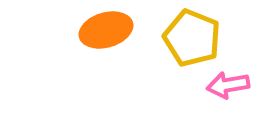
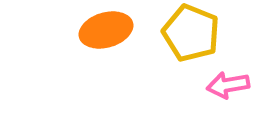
yellow pentagon: moved 1 px left, 5 px up
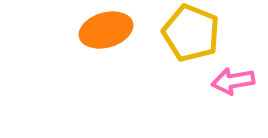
pink arrow: moved 5 px right, 4 px up
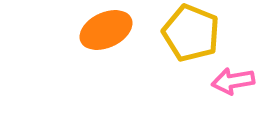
orange ellipse: rotated 9 degrees counterclockwise
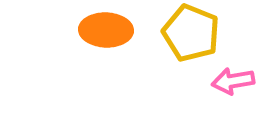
orange ellipse: rotated 27 degrees clockwise
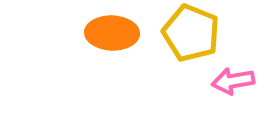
orange ellipse: moved 6 px right, 3 px down
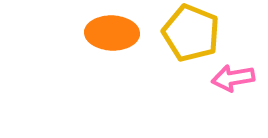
pink arrow: moved 3 px up
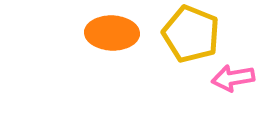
yellow pentagon: moved 1 px down
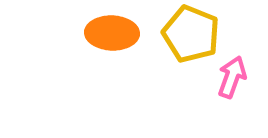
pink arrow: moved 1 px left, 1 px up; rotated 120 degrees clockwise
